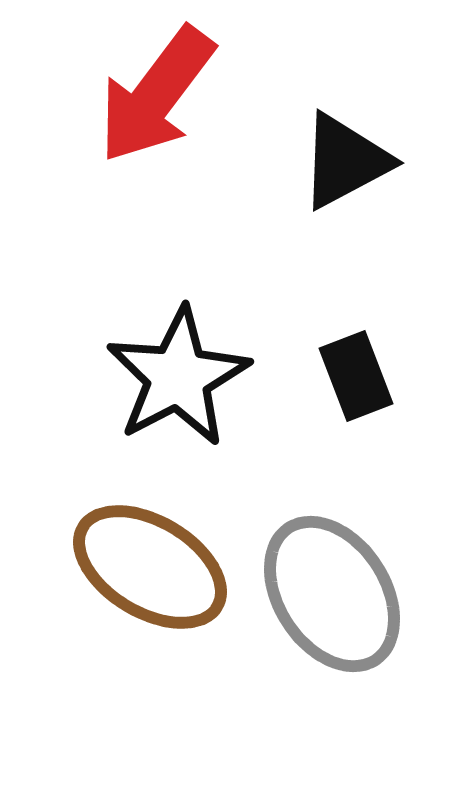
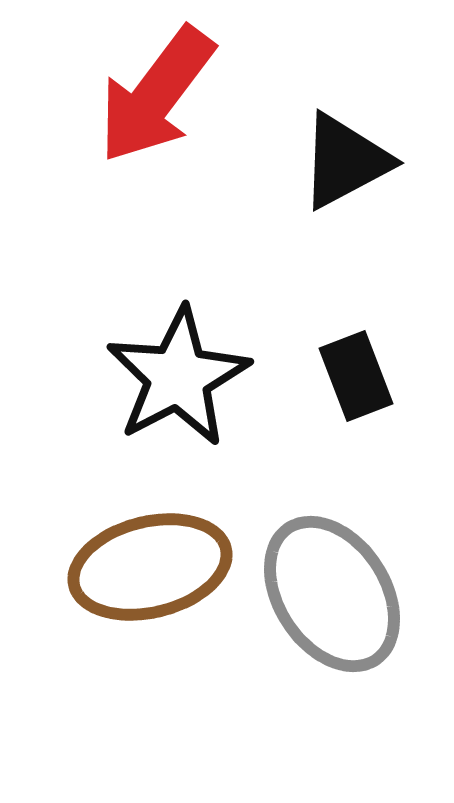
brown ellipse: rotated 45 degrees counterclockwise
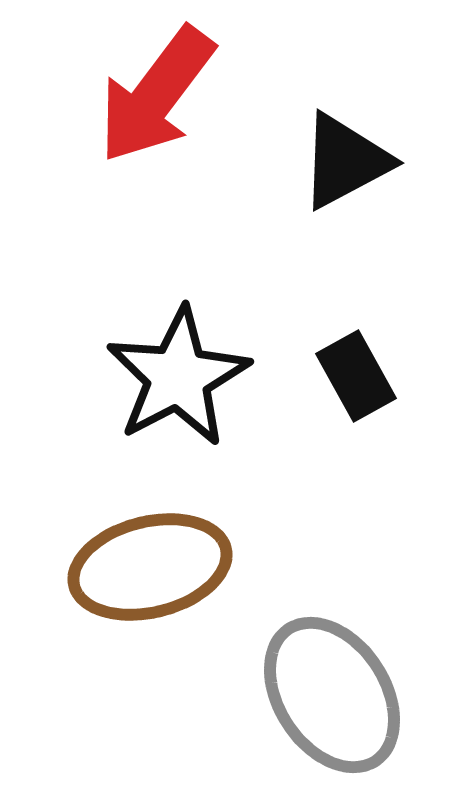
black rectangle: rotated 8 degrees counterclockwise
gray ellipse: moved 101 px down
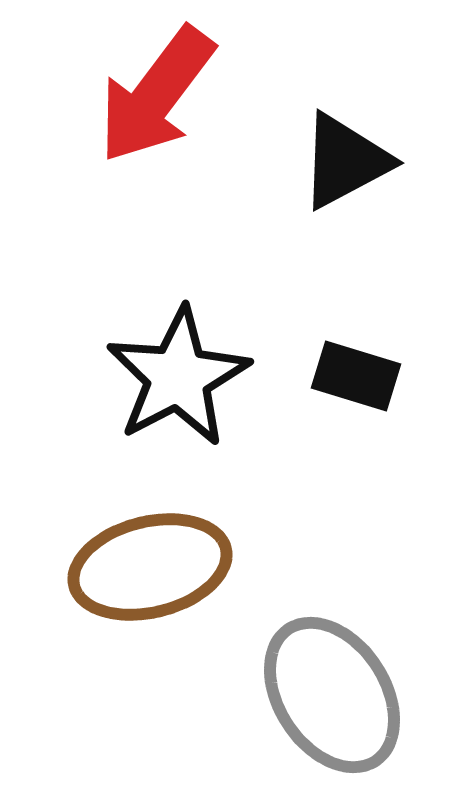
black rectangle: rotated 44 degrees counterclockwise
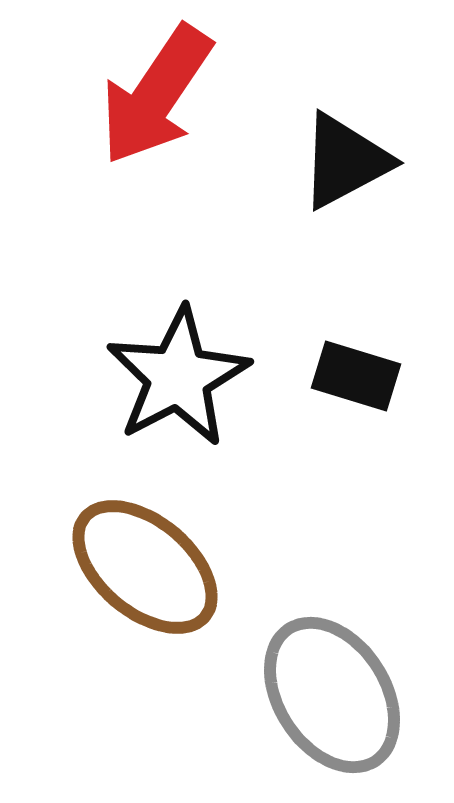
red arrow: rotated 3 degrees counterclockwise
brown ellipse: moved 5 px left; rotated 54 degrees clockwise
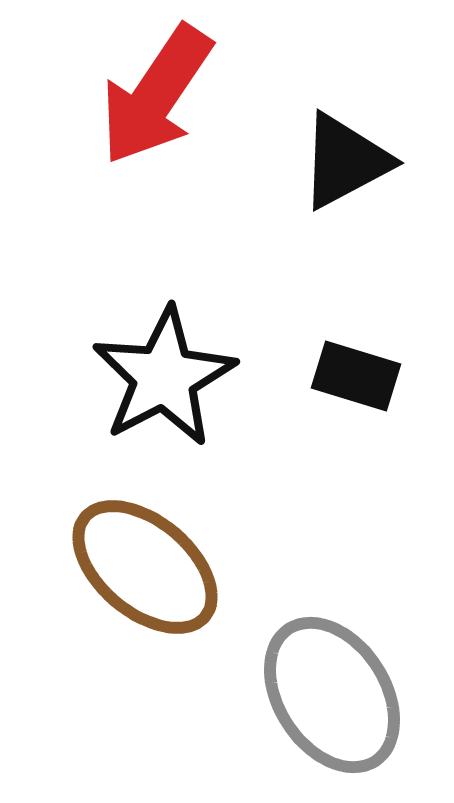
black star: moved 14 px left
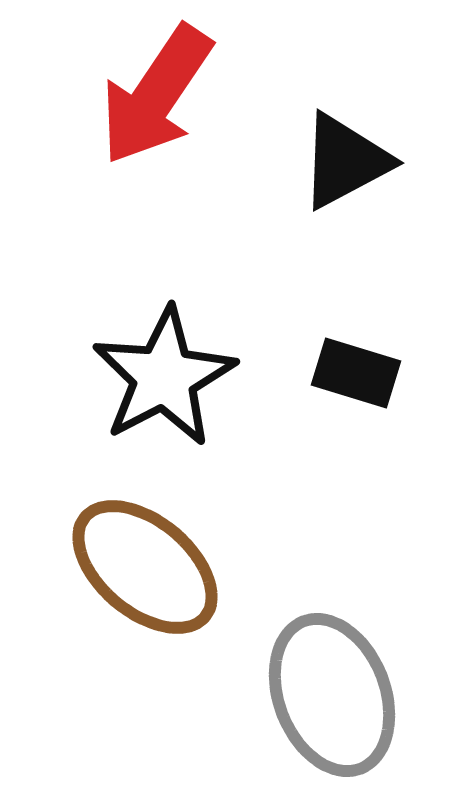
black rectangle: moved 3 px up
gray ellipse: rotated 12 degrees clockwise
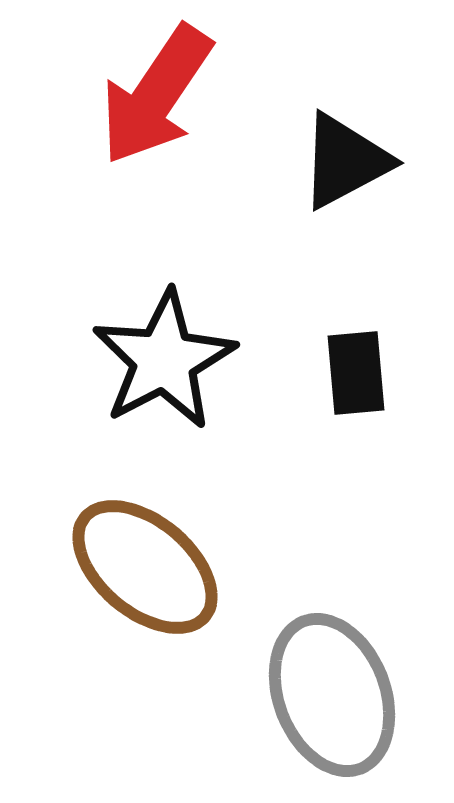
black rectangle: rotated 68 degrees clockwise
black star: moved 17 px up
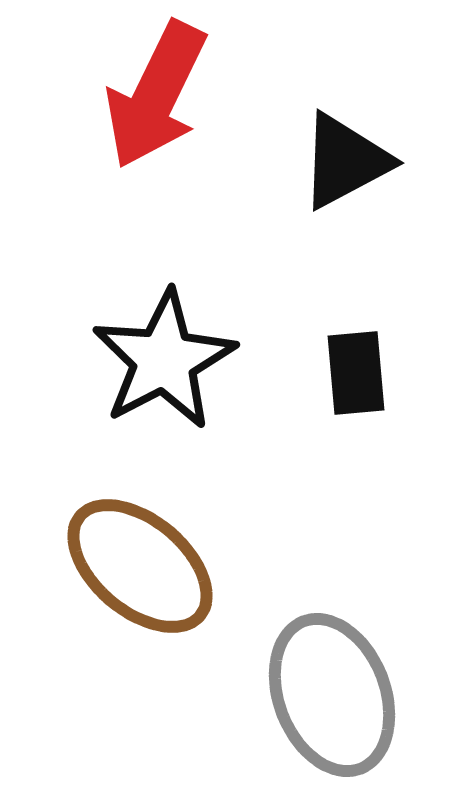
red arrow: rotated 8 degrees counterclockwise
brown ellipse: moved 5 px left, 1 px up
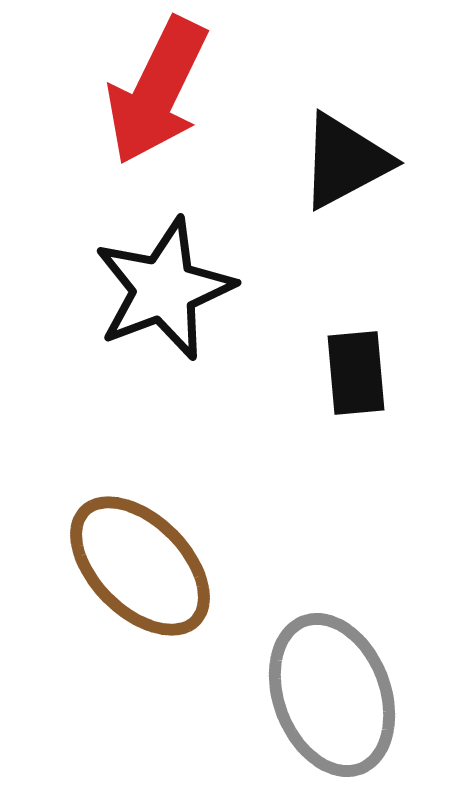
red arrow: moved 1 px right, 4 px up
black star: moved 71 px up; rotated 7 degrees clockwise
brown ellipse: rotated 5 degrees clockwise
